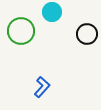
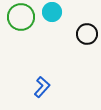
green circle: moved 14 px up
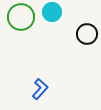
blue L-shape: moved 2 px left, 2 px down
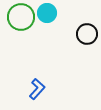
cyan circle: moved 5 px left, 1 px down
blue L-shape: moved 3 px left
